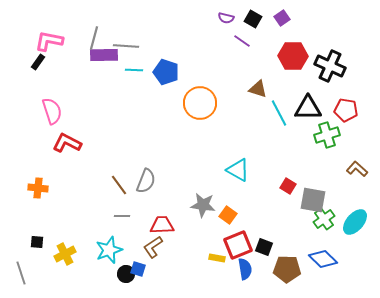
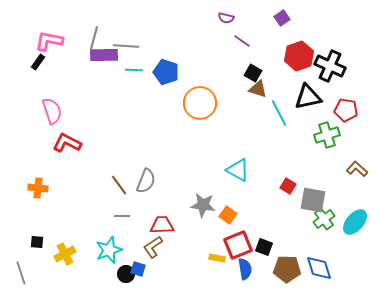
black square at (253, 19): moved 54 px down
red hexagon at (293, 56): moved 6 px right; rotated 20 degrees counterclockwise
black triangle at (308, 108): moved 11 px up; rotated 12 degrees counterclockwise
blue diamond at (323, 259): moved 4 px left, 9 px down; rotated 28 degrees clockwise
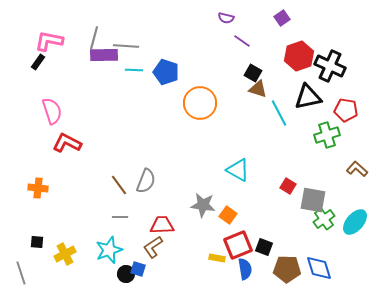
gray line at (122, 216): moved 2 px left, 1 px down
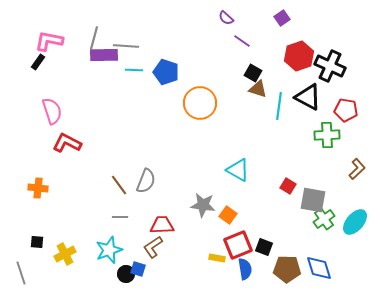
purple semicircle at (226, 18): rotated 28 degrees clockwise
black triangle at (308, 97): rotated 40 degrees clockwise
cyan line at (279, 113): moved 7 px up; rotated 36 degrees clockwise
green cross at (327, 135): rotated 15 degrees clockwise
brown L-shape at (357, 169): rotated 95 degrees clockwise
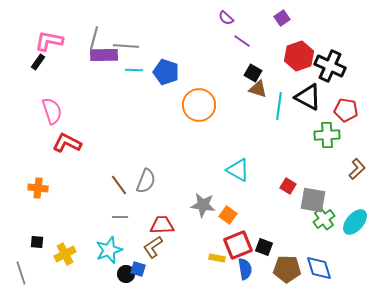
orange circle at (200, 103): moved 1 px left, 2 px down
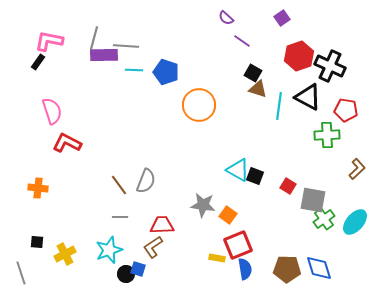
black square at (264, 247): moved 9 px left, 71 px up
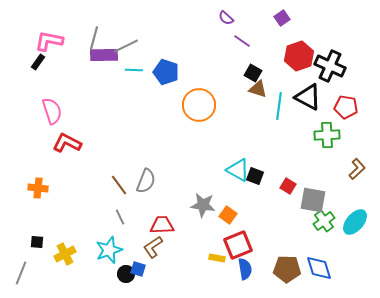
gray line at (126, 46): rotated 30 degrees counterclockwise
red pentagon at (346, 110): moved 3 px up
gray line at (120, 217): rotated 63 degrees clockwise
green cross at (324, 219): moved 2 px down
gray line at (21, 273): rotated 40 degrees clockwise
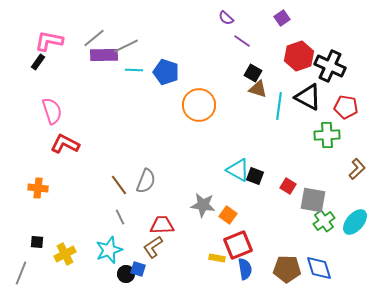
gray line at (94, 38): rotated 35 degrees clockwise
red L-shape at (67, 143): moved 2 px left, 1 px down
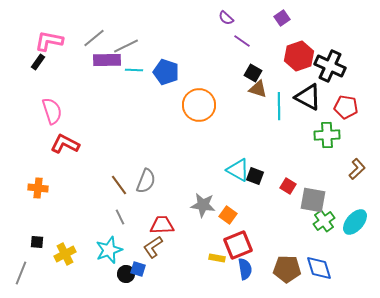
purple rectangle at (104, 55): moved 3 px right, 5 px down
cyan line at (279, 106): rotated 8 degrees counterclockwise
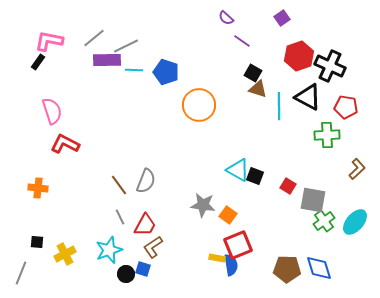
red trapezoid at (162, 225): moved 17 px left; rotated 120 degrees clockwise
blue square at (138, 269): moved 5 px right
blue semicircle at (245, 269): moved 14 px left, 4 px up
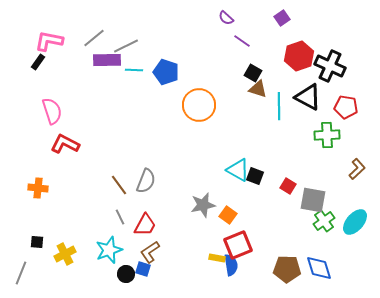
gray star at (203, 205): rotated 20 degrees counterclockwise
brown L-shape at (153, 247): moved 3 px left, 5 px down
